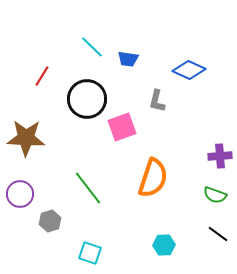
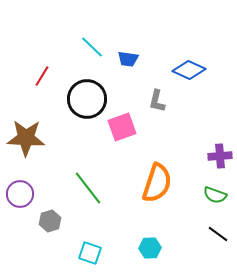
orange semicircle: moved 4 px right, 5 px down
cyan hexagon: moved 14 px left, 3 px down
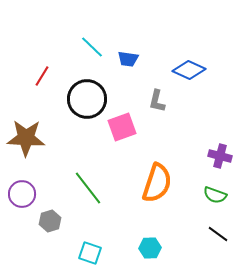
purple cross: rotated 20 degrees clockwise
purple circle: moved 2 px right
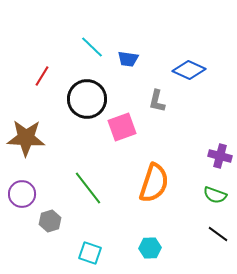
orange semicircle: moved 3 px left
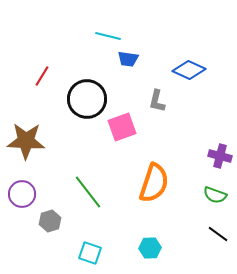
cyan line: moved 16 px right, 11 px up; rotated 30 degrees counterclockwise
brown star: moved 3 px down
green line: moved 4 px down
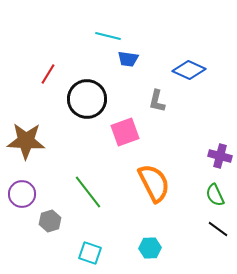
red line: moved 6 px right, 2 px up
pink square: moved 3 px right, 5 px down
orange semicircle: rotated 45 degrees counterclockwise
green semicircle: rotated 45 degrees clockwise
black line: moved 5 px up
